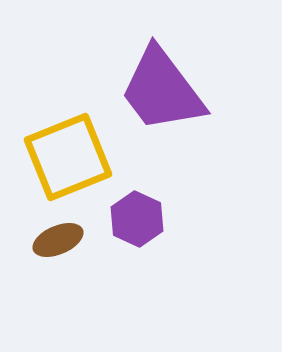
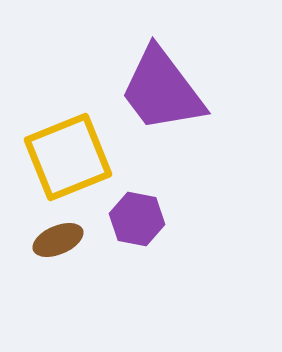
purple hexagon: rotated 14 degrees counterclockwise
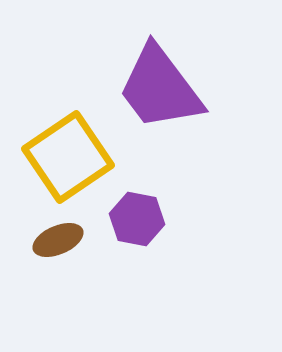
purple trapezoid: moved 2 px left, 2 px up
yellow square: rotated 12 degrees counterclockwise
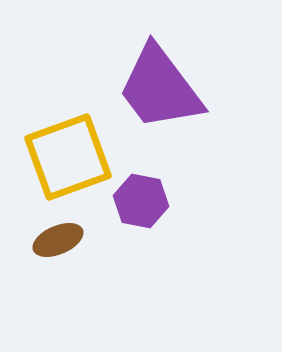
yellow square: rotated 14 degrees clockwise
purple hexagon: moved 4 px right, 18 px up
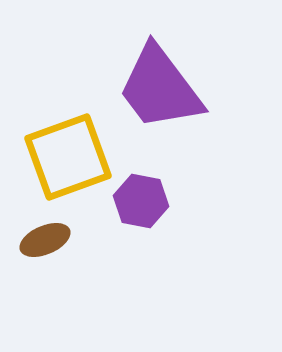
brown ellipse: moved 13 px left
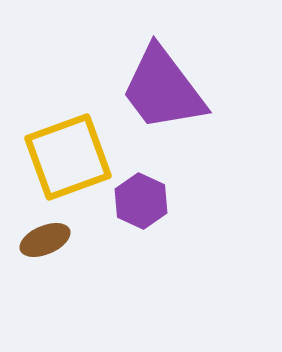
purple trapezoid: moved 3 px right, 1 px down
purple hexagon: rotated 14 degrees clockwise
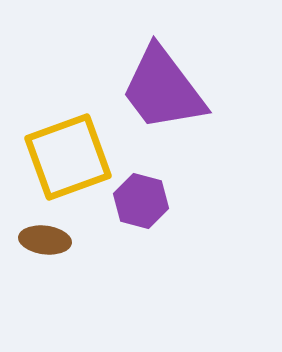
purple hexagon: rotated 10 degrees counterclockwise
brown ellipse: rotated 30 degrees clockwise
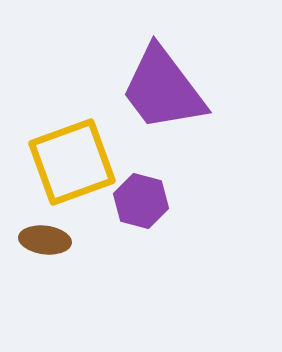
yellow square: moved 4 px right, 5 px down
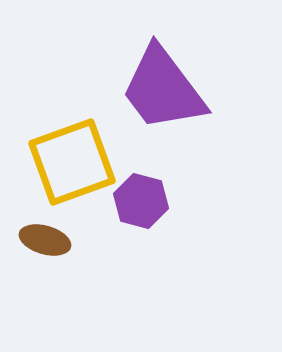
brown ellipse: rotated 9 degrees clockwise
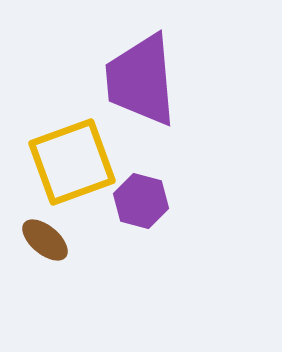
purple trapezoid: moved 22 px left, 9 px up; rotated 32 degrees clockwise
brown ellipse: rotated 24 degrees clockwise
